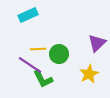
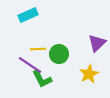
green L-shape: moved 1 px left
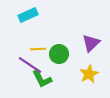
purple triangle: moved 6 px left
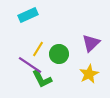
yellow line: rotated 56 degrees counterclockwise
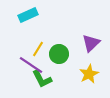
purple line: moved 1 px right
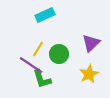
cyan rectangle: moved 17 px right
green L-shape: rotated 10 degrees clockwise
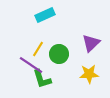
yellow star: rotated 24 degrees clockwise
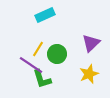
green circle: moved 2 px left
yellow star: rotated 18 degrees counterclockwise
